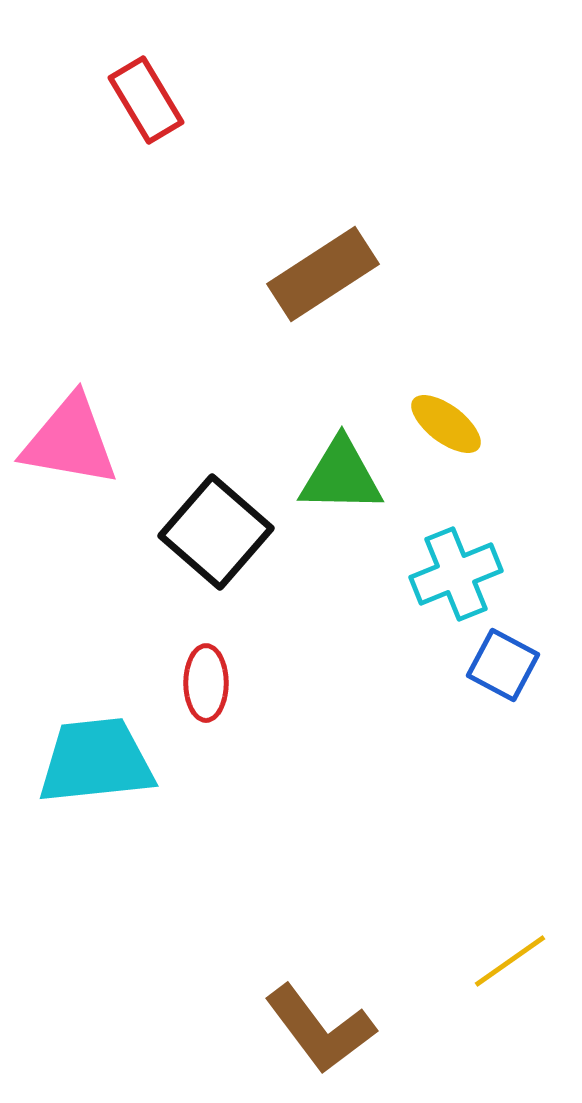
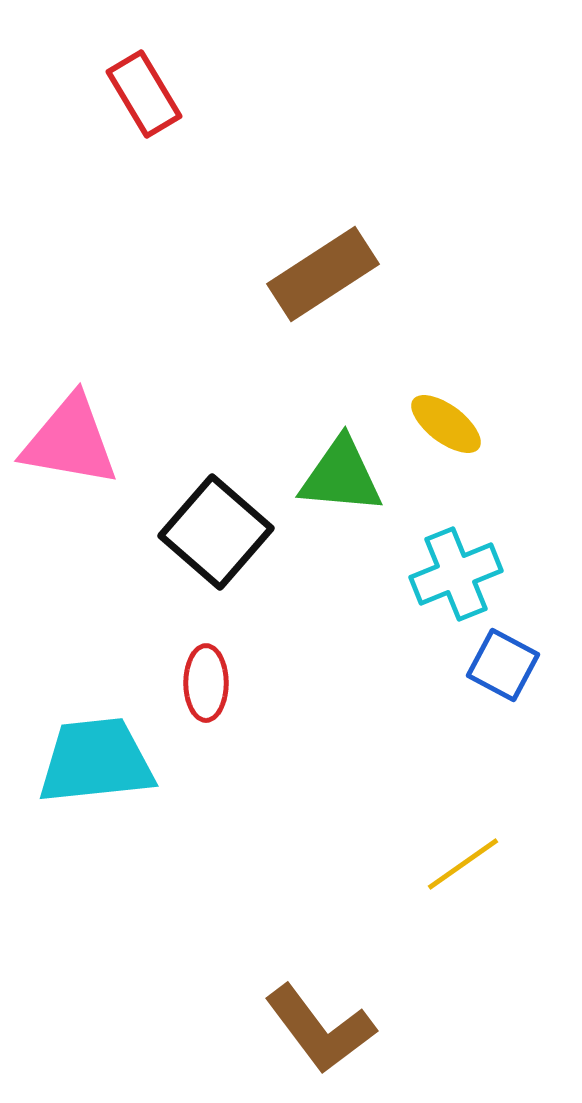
red rectangle: moved 2 px left, 6 px up
green triangle: rotated 4 degrees clockwise
yellow line: moved 47 px left, 97 px up
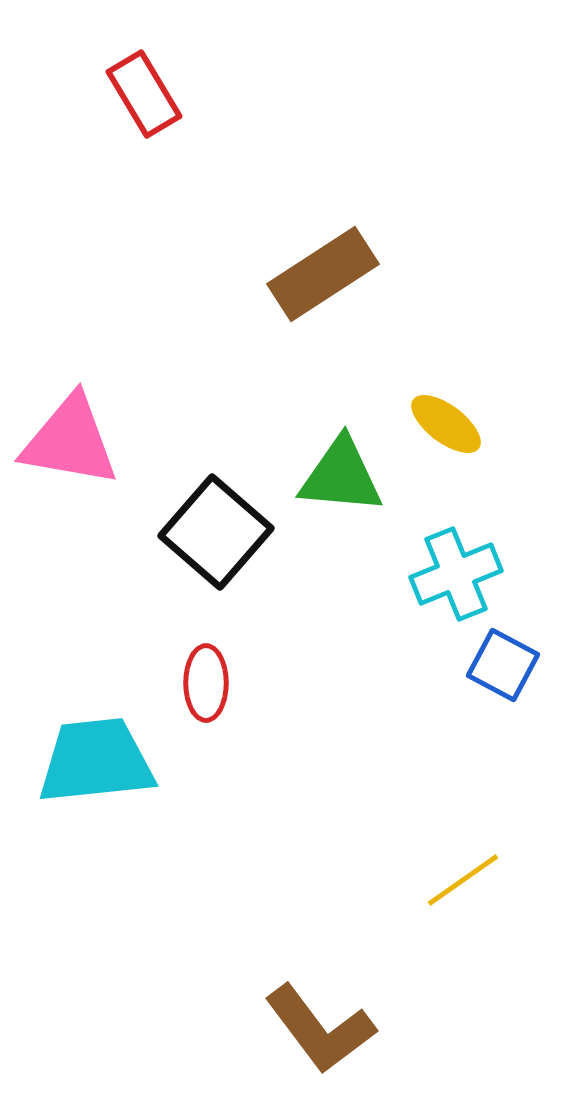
yellow line: moved 16 px down
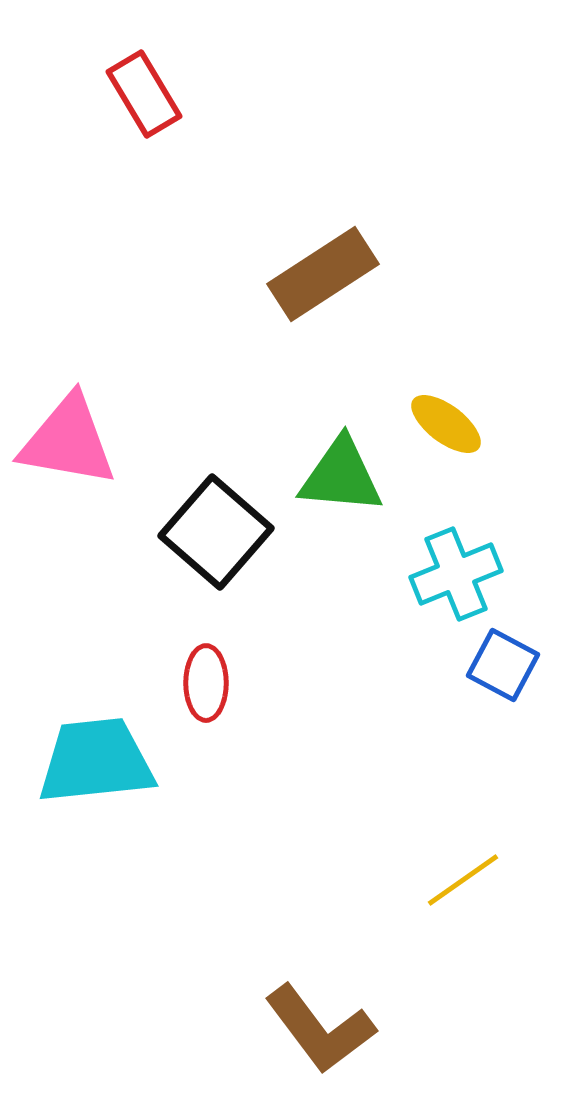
pink triangle: moved 2 px left
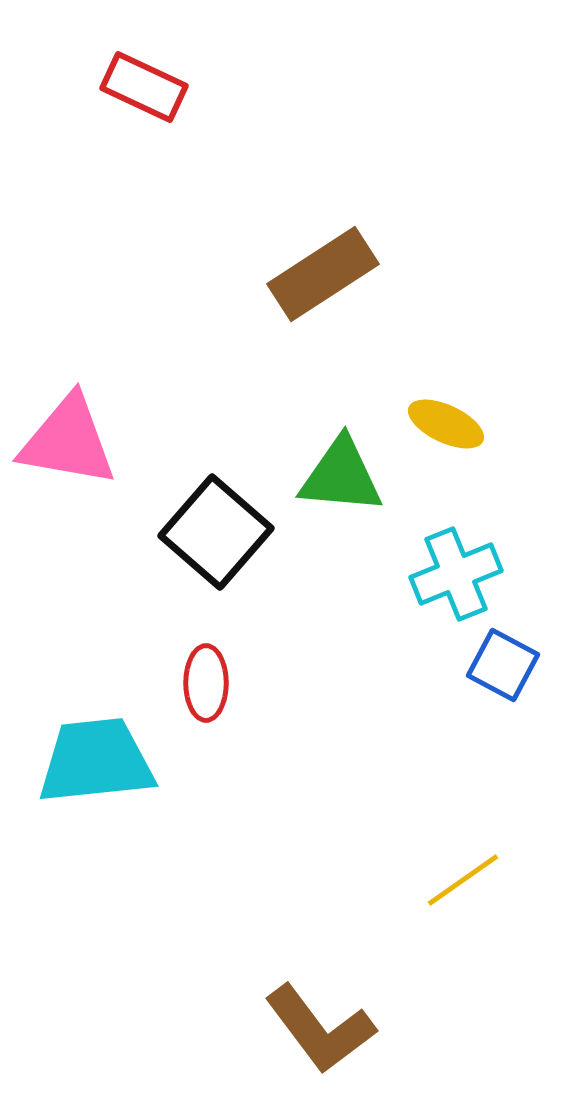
red rectangle: moved 7 px up; rotated 34 degrees counterclockwise
yellow ellipse: rotated 12 degrees counterclockwise
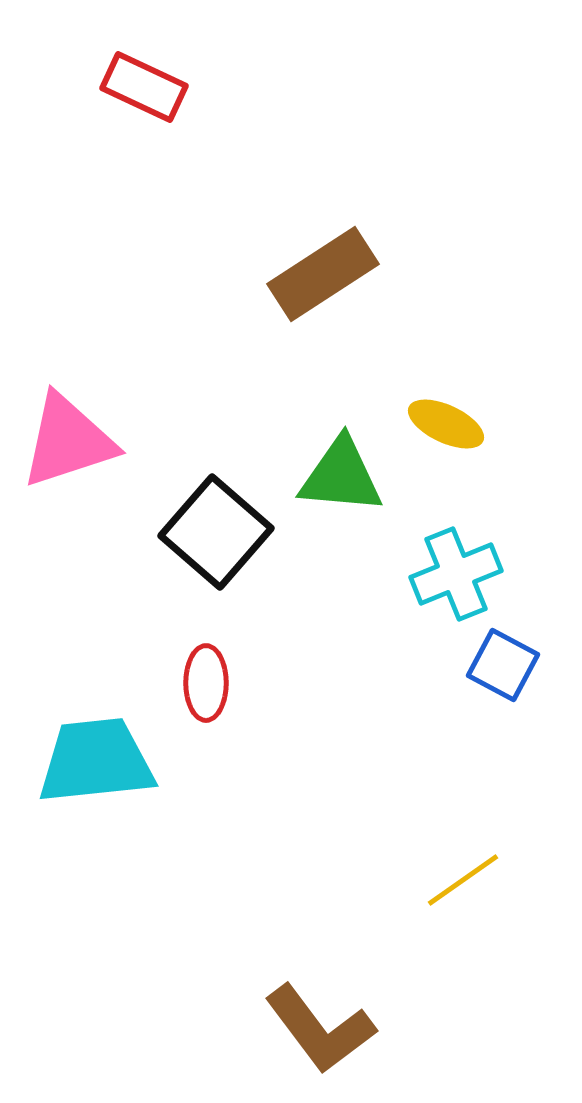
pink triangle: rotated 28 degrees counterclockwise
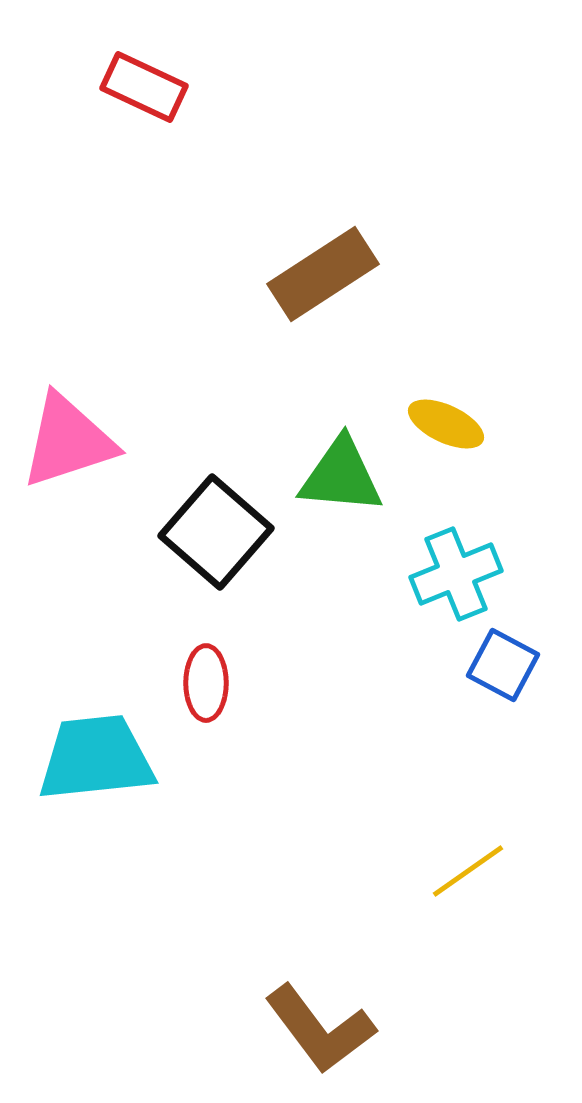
cyan trapezoid: moved 3 px up
yellow line: moved 5 px right, 9 px up
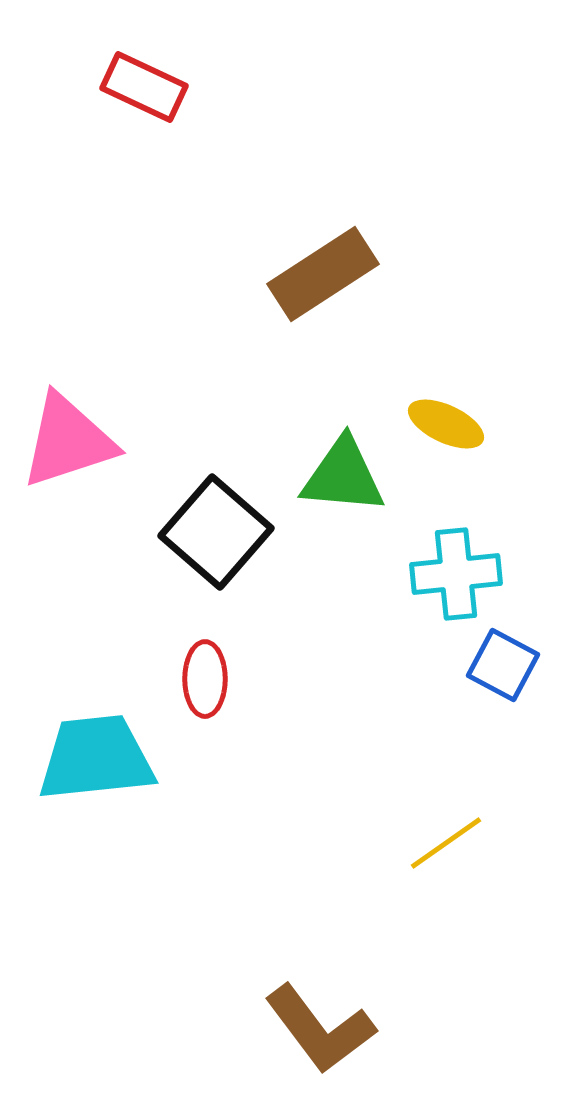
green triangle: moved 2 px right
cyan cross: rotated 16 degrees clockwise
red ellipse: moved 1 px left, 4 px up
yellow line: moved 22 px left, 28 px up
